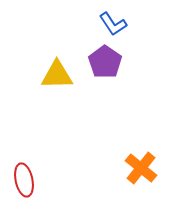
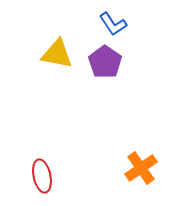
yellow triangle: moved 21 px up; rotated 12 degrees clockwise
orange cross: rotated 16 degrees clockwise
red ellipse: moved 18 px right, 4 px up
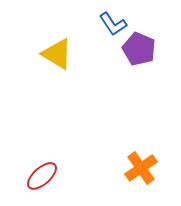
yellow triangle: rotated 20 degrees clockwise
purple pentagon: moved 34 px right, 13 px up; rotated 12 degrees counterclockwise
red ellipse: rotated 60 degrees clockwise
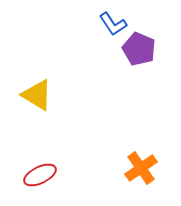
yellow triangle: moved 20 px left, 41 px down
red ellipse: moved 2 px left, 1 px up; rotated 16 degrees clockwise
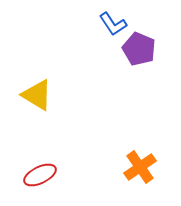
orange cross: moved 1 px left, 1 px up
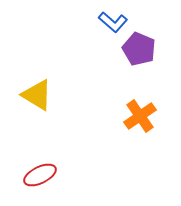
blue L-shape: moved 2 px up; rotated 16 degrees counterclockwise
orange cross: moved 51 px up
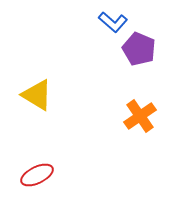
red ellipse: moved 3 px left
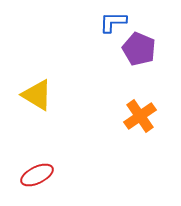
blue L-shape: rotated 140 degrees clockwise
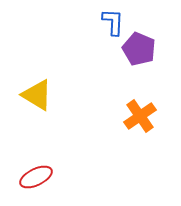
blue L-shape: rotated 92 degrees clockwise
red ellipse: moved 1 px left, 2 px down
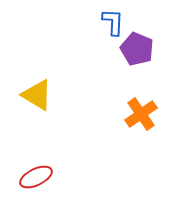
purple pentagon: moved 2 px left
orange cross: moved 1 px right, 2 px up
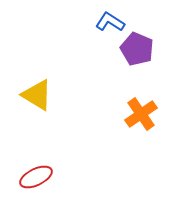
blue L-shape: moved 3 px left; rotated 60 degrees counterclockwise
